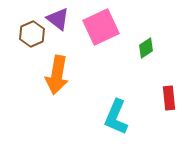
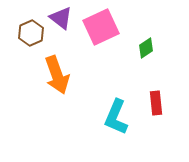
purple triangle: moved 3 px right, 1 px up
brown hexagon: moved 1 px left, 1 px up
orange arrow: rotated 30 degrees counterclockwise
red rectangle: moved 13 px left, 5 px down
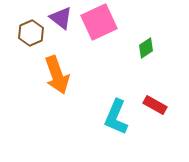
pink square: moved 2 px left, 5 px up
red rectangle: moved 1 px left, 2 px down; rotated 55 degrees counterclockwise
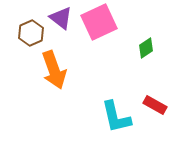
orange arrow: moved 3 px left, 5 px up
cyan L-shape: rotated 36 degrees counterclockwise
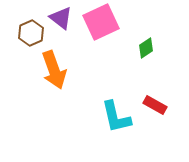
pink square: moved 2 px right
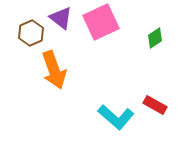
green diamond: moved 9 px right, 10 px up
cyan L-shape: rotated 36 degrees counterclockwise
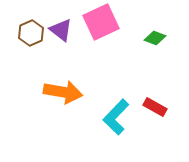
purple triangle: moved 12 px down
green diamond: rotated 55 degrees clockwise
orange arrow: moved 9 px right, 22 px down; rotated 60 degrees counterclockwise
red rectangle: moved 2 px down
cyan L-shape: rotated 93 degrees clockwise
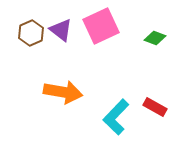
pink square: moved 4 px down
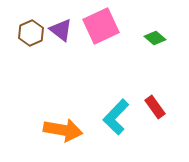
green diamond: rotated 20 degrees clockwise
orange arrow: moved 38 px down
red rectangle: rotated 25 degrees clockwise
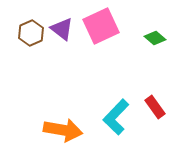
purple triangle: moved 1 px right, 1 px up
